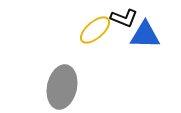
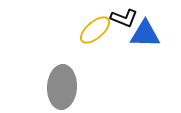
blue triangle: moved 1 px up
gray ellipse: rotated 9 degrees counterclockwise
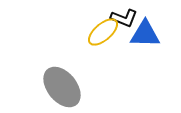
yellow ellipse: moved 8 px right, 2 px down
gray ellipse: rotated 42 degrees counterclockwise
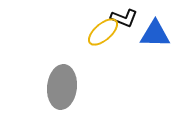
blue triangle: moved 10 px right
gray ellipse: rotated 45 degrees clockwise
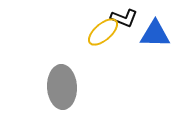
gray ellipse: rotated 9 degrees counterclockwise
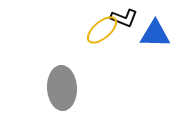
yellow ellipse: moved 1 px left, 2 px up
gray ellipse: moved 1 px down
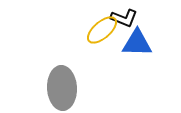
blue triangle: moved 18 px left, 9 px down
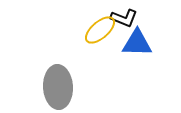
yellow ellipse: moved 2 px left
gray ellipse: moved 4 px left, 1 px up
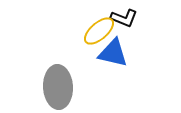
yellow ellipse: moved 1 px left, 1 px down
blue triangle: moved 24 px left, 10 px down; rotated 12 degrees clockwise
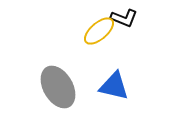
blue triangle: moved 1 px right, 33 px down
gray ellipse: rotated 27 degrees counterclockwise
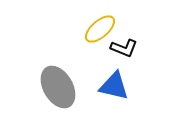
black L-shape: moved 30 px down
yellow ellipse: moved 1 px right, 2 px up
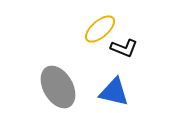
blue triangle: moved 6 px down
